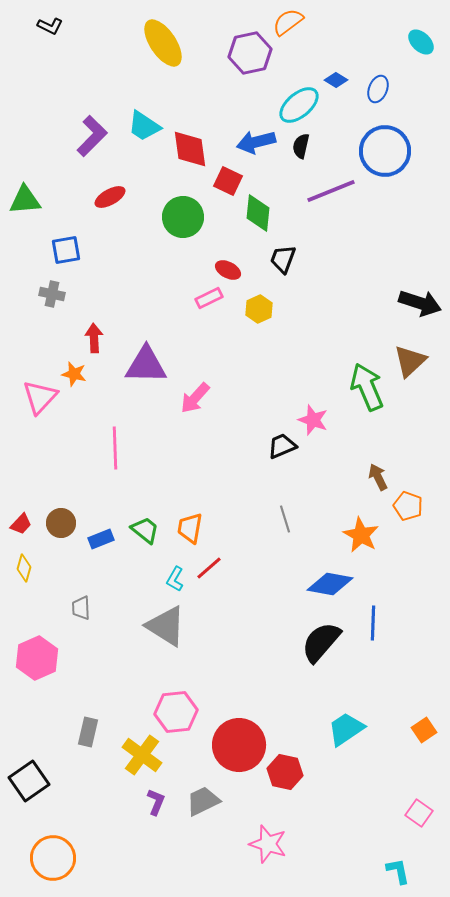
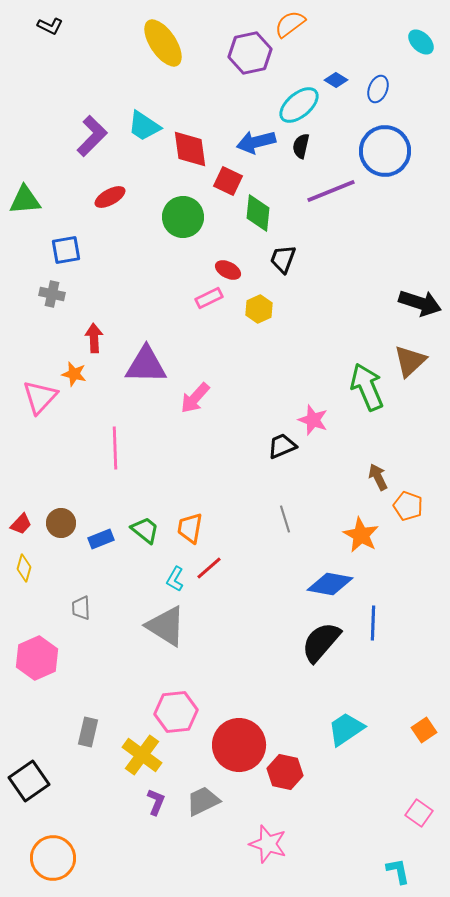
orange semicircle at (288, 22): moved 2 px right, 2 px down
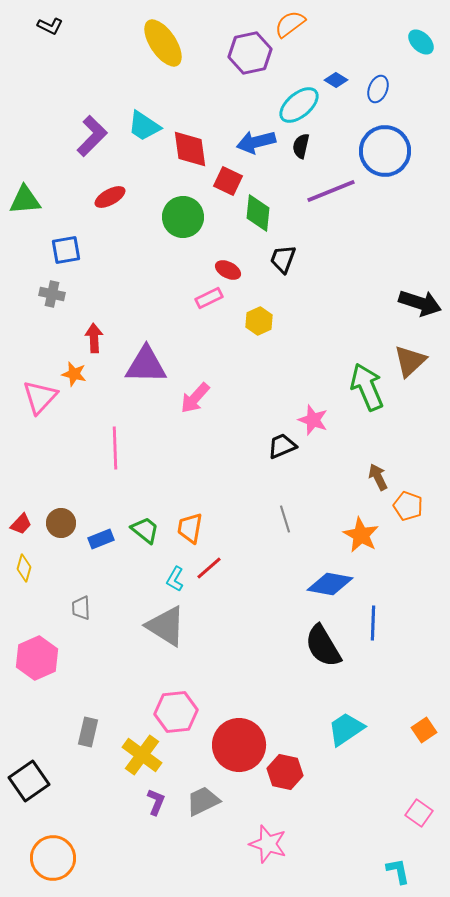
yellow hexagon at (259, 309): moved 12 px down
black semicircle at (321, 642): moved 2 px right, 4 px down; rotated 72 degrees counterclockwise
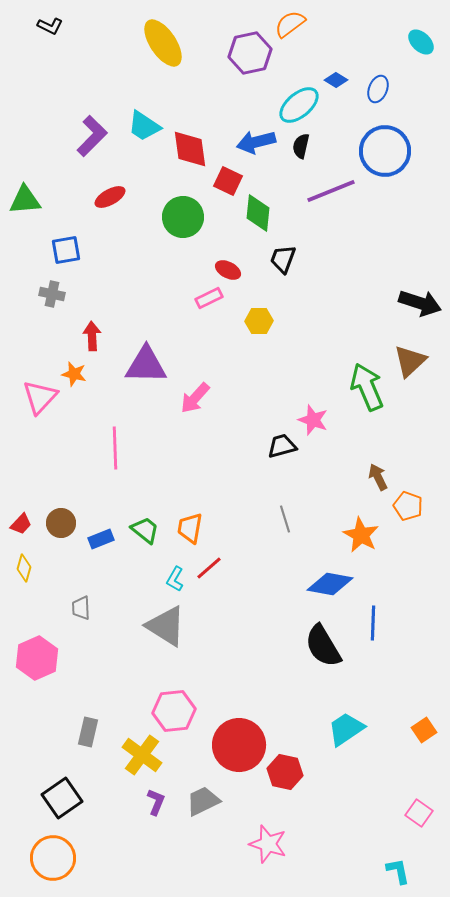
yellow hexagon at (259, 321): rotated 24 degrees clockwise
red arrow at (94, 338): moved 2 px left, 2 px up
black trapezoid at (282, 446): rotated 8 degrees clockwise
pink hexagon at (176, 712): moved 2 px left, 1 px up
black square at (29, 781): moved 33 px right, 17 px down
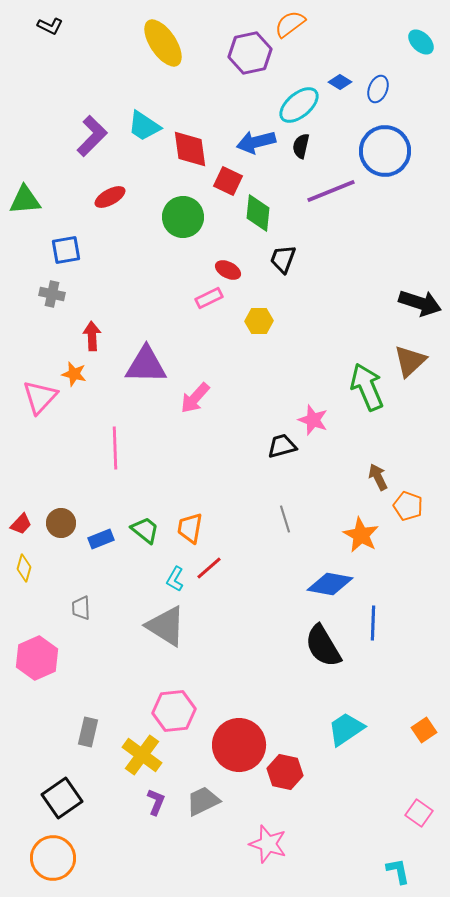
blue diamond at (336, 80): moved 4 px right, 2 px down
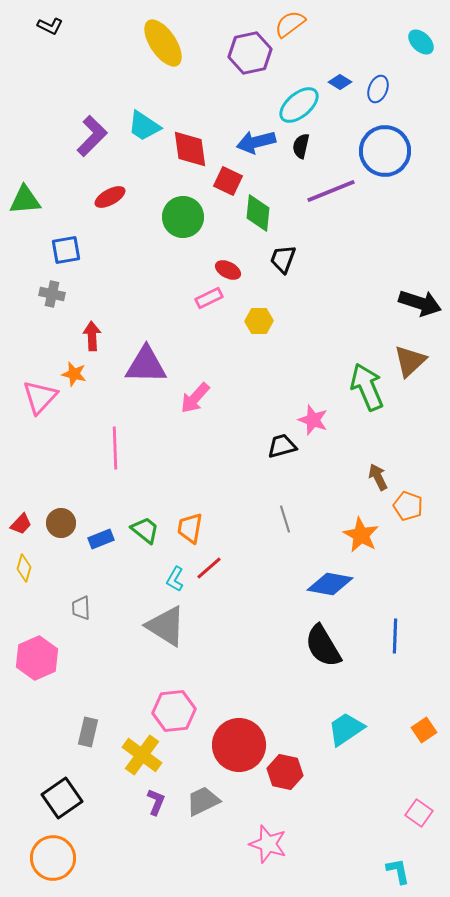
blue line at (373, 623): moved 22 px right, 13 px down
